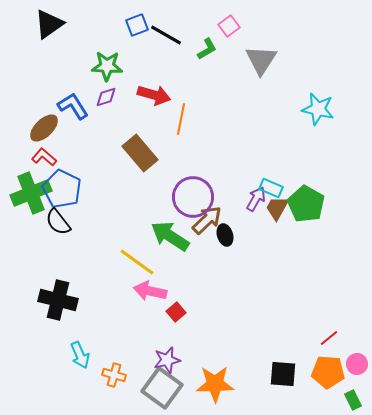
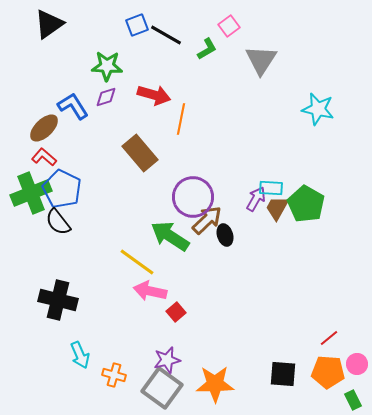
cyan rectangle: rotated 20 degrees counterclockwise
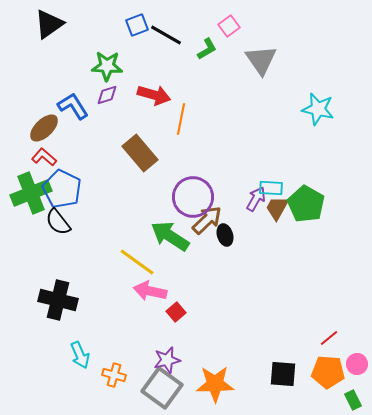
gray triangle: rotated 8 degrees counterclockwise
purple diamond: moved 1 px right, 2 px up
